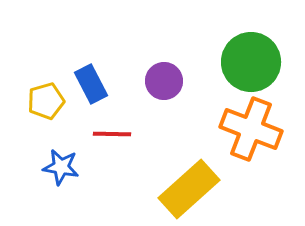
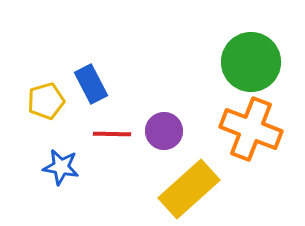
purple circle: moved 50 px down
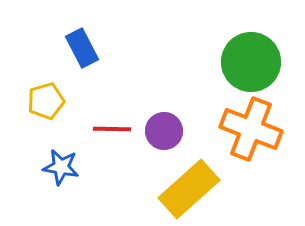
blue rectangle: moved 9 px left, 36 px up
red line: moved 5 px up
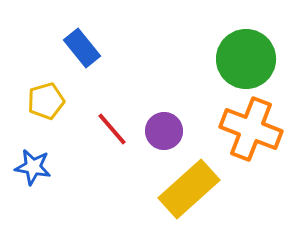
blue rectangle: rotated 12 degrees counterclockwise
green circle: moved 5 px left, 3 px up
red line: rotated 48 degrees clockwise
blue star: moved 28 px left
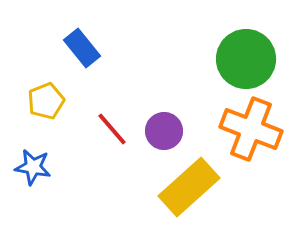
yellow pentagon: rotated 6 degrees counterclockwise
yellow rectangle: moved 2 px up
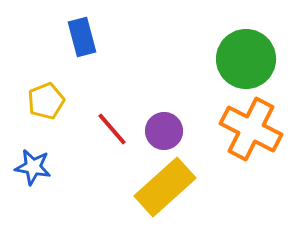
blue rectangle: moved 11 px up; rotated 24 degrees clockwise
orange cross: rotated 6 degrees clockwise
yellow rectangle: moved 24 px left
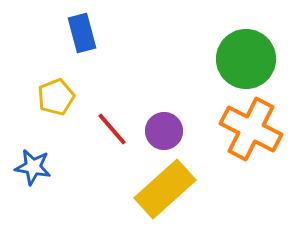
blue rectangle: moved 4 px up
yellow pentagon: moved 10 px right, 4 px up
yellow rectangle: moved 2 px down
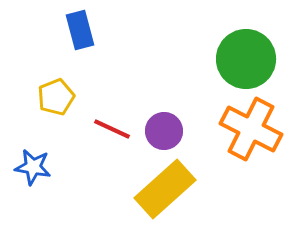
blue rectangle: moved 2 px left, 3 px up
red line: rotated 24 degrees counterclockwise
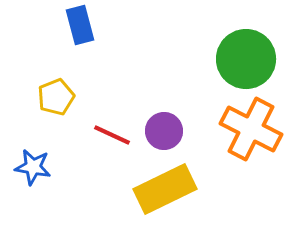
blue rectangle: moved 5 px up
red line: moved 6 px down
yellow rectangle: rotated 16 degrees clockwise
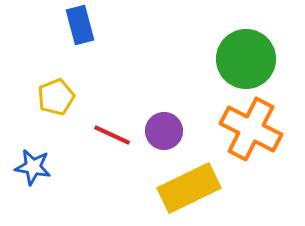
yellow rectangle: moved 24 px right, 1 px up
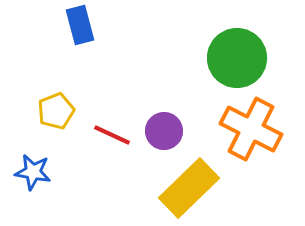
green circle: moved 9 px left, 1 px up
yellow pentagon: moved 14 px down
blue star: moved 5 px down
yellow rectangle: rotated 18 degrees counterclockwise
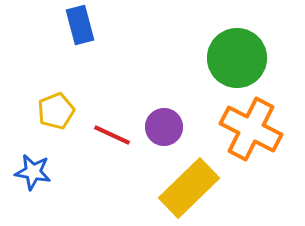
purple circle: moved 4 px up
